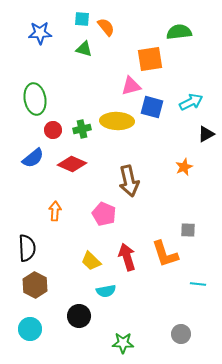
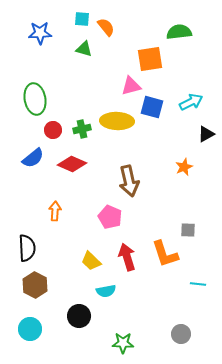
pink pentagon: moved 6 px right, 3 px down
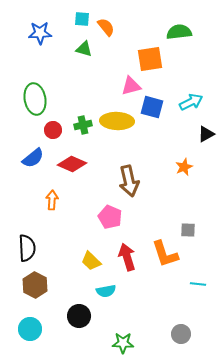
green cross: moved 1 px right, 4 px up
orange arrow: moved 3 px left, 11 px up
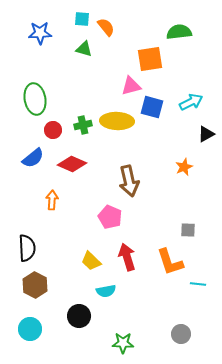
orange L-shape: moved 5 px right, 8 px down
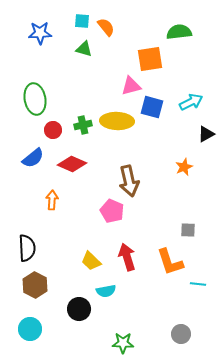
cyan square: moved 2 px down
pink pentagon: moved 2 px right, 6 px up
black circle: moved 7 px up
